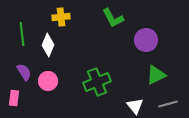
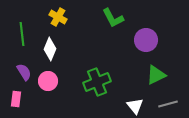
yellow cross: moved 3 px left; rotated 36 degrees clockwise
white diamond: moved 2 px right, 4 px down
pink rectangle: moved 2 px right, 1 px down
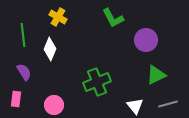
green line: moved 1 px right, 1 px down
pink circle: moved 6 px right, 24 px down
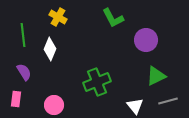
green triangle: moved 1 px down
gray line: moved 3 px up
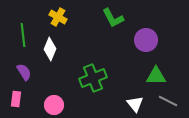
green triangle: rotated 25 degrees clockwise
green cross: moved 4 px left, 4 px up
gray line: rotated 42 degrees clockwise
white triangle: moved 2 px up
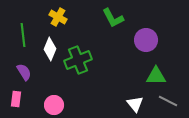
green cross: moved 15 px left, 18 px up
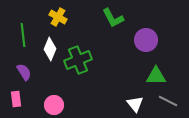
pink rectangle: rotated 14 degrees counterclockwise
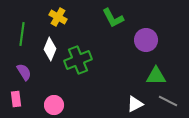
green line: moved 1 px left, 1 px up; rotated 15 degrees clockwise
white triangle: rotated 42 degrees clockwise
